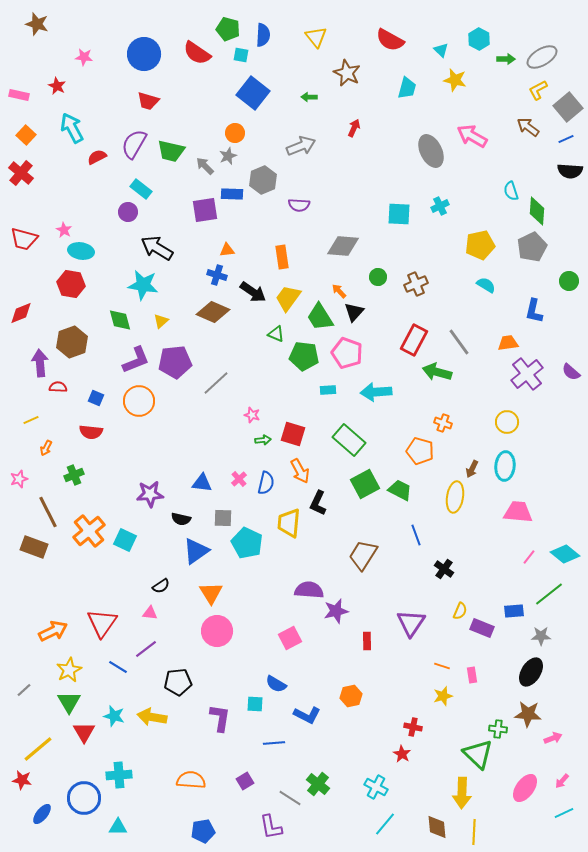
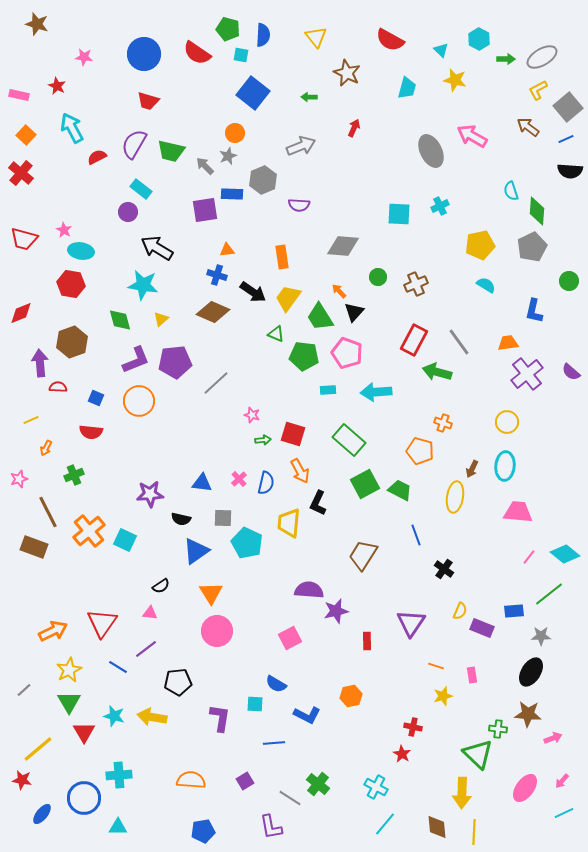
yellow triangle at (161, 321): moved 2 px up
orange line at (442, 666): moved 6 px left
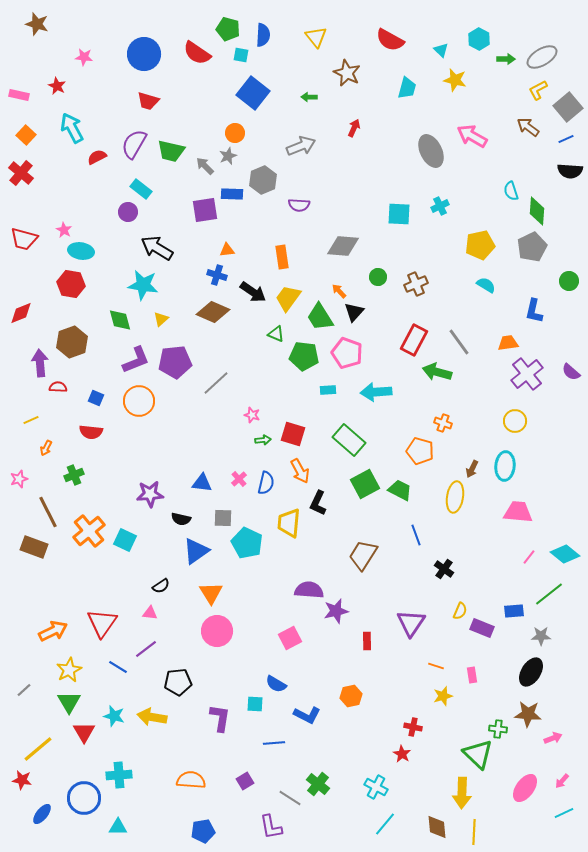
yellow circle at (507, 422): moved 8 px right, 1 px up
